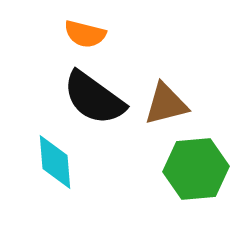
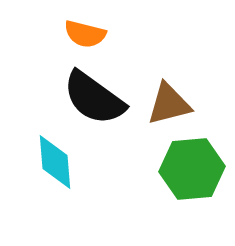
brown triangle: moved 3 px right
green hexagon: moved 4 px left
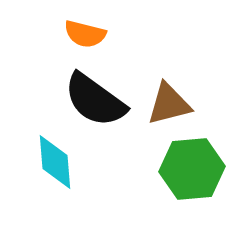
black semicircle: moved 1 px right, 2 px down
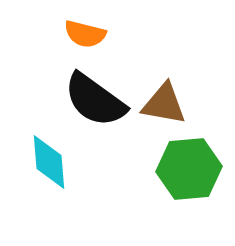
brown triangle: moved 5 px left; rotated 24 degrees clockwise
cyan diamond: moved 6 px left
green hexagon: moved 3 px left
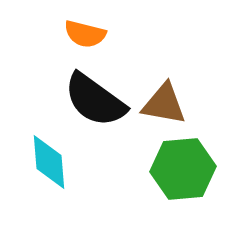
green hexagon: moved 6 px left
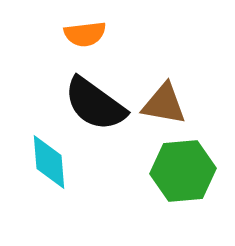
orange semicircle: rotated 21 degrees counterclockwise
black semicircle: moved 4 px down
green hexagon: moved 2 px down
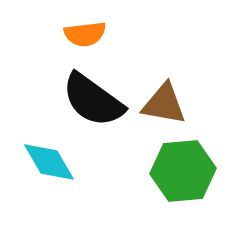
black semicircle: moved 2 px left, 4 px up
cyan diamond: rotated 26 degrees counterclockwise
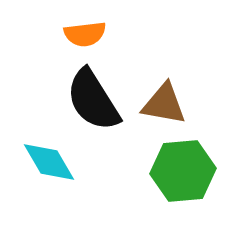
black semicircle: rotated 22 degrees clockwise
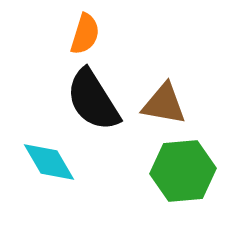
orange semicircle: rotated 66 degrees counterclockwise
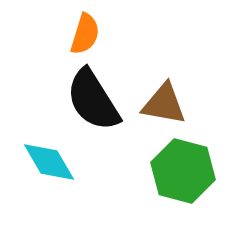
green hexagon: rotated 20 degrees clockwise
